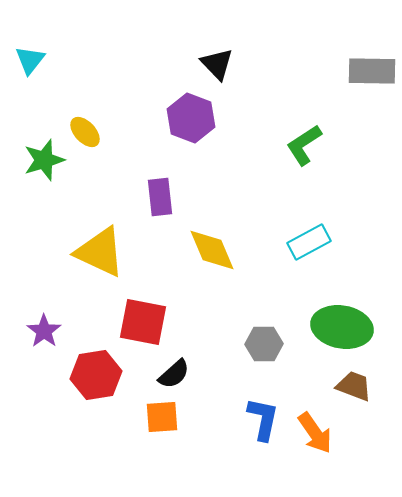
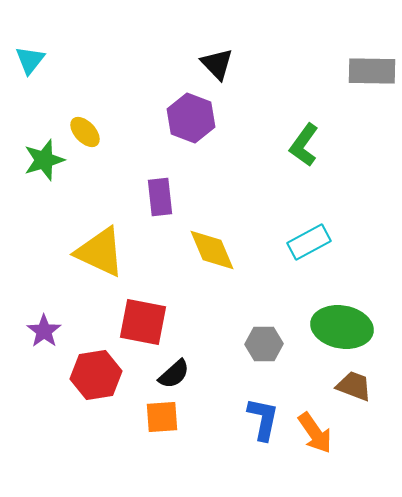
green L-shape: rotated 21 degrees counterclockwise
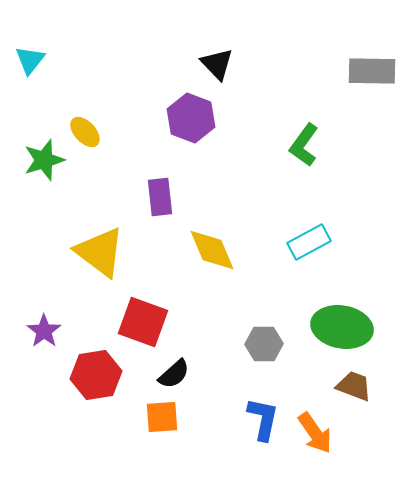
yellow triangle: rotated 12 degrees clockwise
red square: rotated 9 degrees clockwise
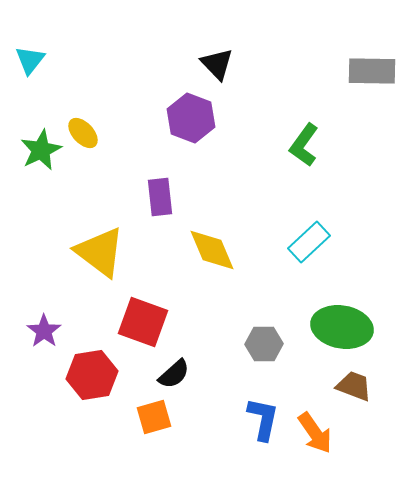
yellow ellipse: moved 2 px left, 1 px down
green star: moved 3 px left, 10 px up; rotated 9 degrees counterclockwise
cyan rectangle: rotated 15 degrees counterclockwise
red hexagon: moved 4 px left
orange square: moved 8 px left; rotated 12 degrees counterclockwise
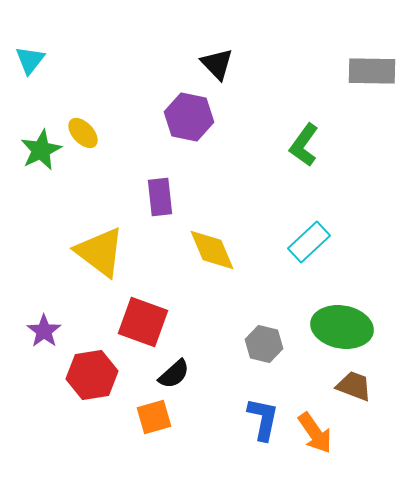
purple hexagon: moved 2 px left, 1 px up; rotated 9 degrees counterclockwise
gray hexagon: rotated 15 degrees clockwise
